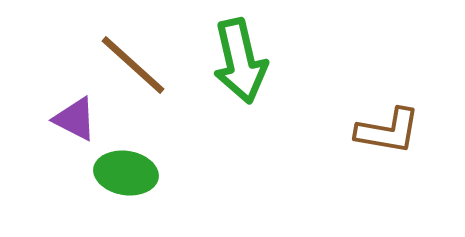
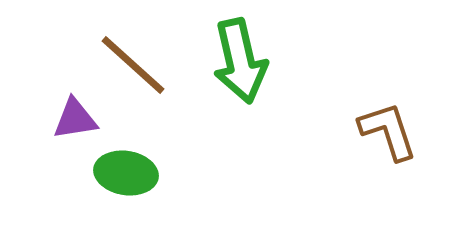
purple triangle: rotated 36 degrees counterclockwise
brown L-shape: rotated 118 degrees counterclockwise
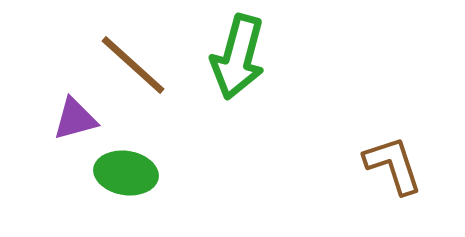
green arrow: moved 2 px left, 4 px up; rotated 28 degrees clockwise
purple triangle: rotated 6 degrees counterclockwise
brown L-shape: moved 5 px right, 34 px down
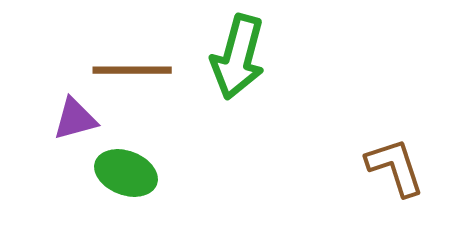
brown line: moved 1 px left, 5 px down; rotated 42 degrees counterclockwise
brown L-shape: moved 2 px right, 2 px down
green ellipse: rotated 12 degrees clockwise
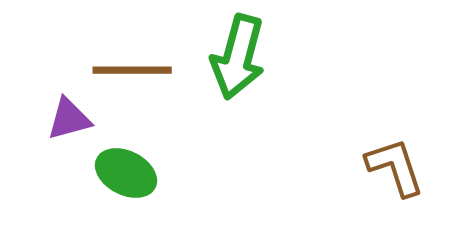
purple triangle: moved 6 px left
green ellipse: rotated 6 degrees clockwise
